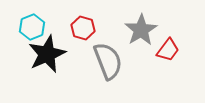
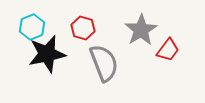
black star: rotated 12 degrees clockwise
gray semicircle: moved 4 px left, 2 px down
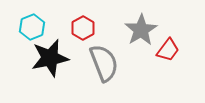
red hexagon: rotated 15 degrees clockwise
black star: moved 3 px right, 4 px down
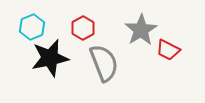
red trapezoid: rotated 80 degrees clockwise
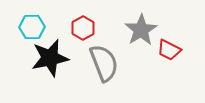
cyan hexagon: rotated 20 degrees clockwise
red trapezoid: moved 1 px right
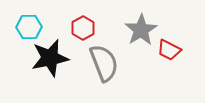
cyan hexagon: moved 3 px left
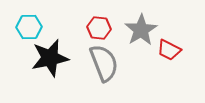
red hexagon: moved 16 px right; rotated 25 degrees counterclockwise
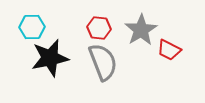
cyan hexagon: moved 3 px right
gray semicircle: moved 1 px left, 1 px up
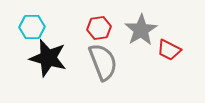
red hexagon: rotated 15 degrees counterclockwise
black star: moved 2 px left; rotated 27 degrees clockwise
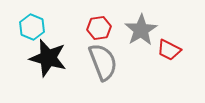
cyan hexagon: rotated 25 degrees clockwise
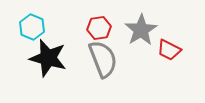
gray semicircle: moved 3 px up
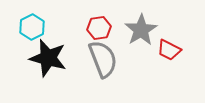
cyan hexagon: rotated 10 degrees clockwise
